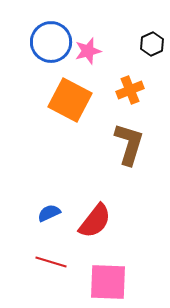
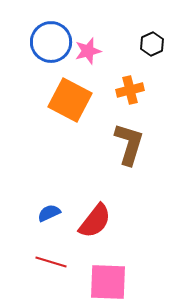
orange cross: rotated 8 degrees clockwise
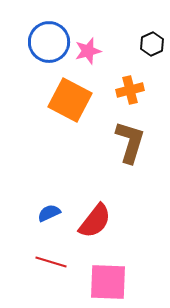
blue circle: moved 2 px left
brown L-shape: moved 1 px right, 2 px up
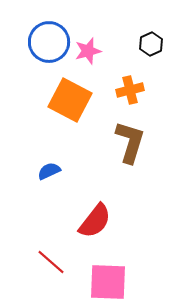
black hexagon: moved 1 px left
blue semicircle: moved 42 px up
red line: rotated 24 degrees clockwise
